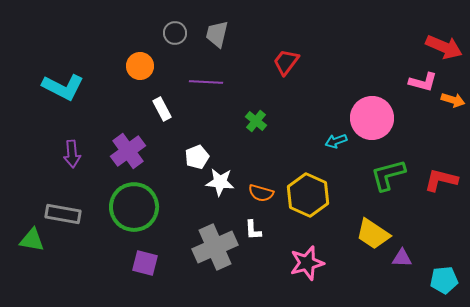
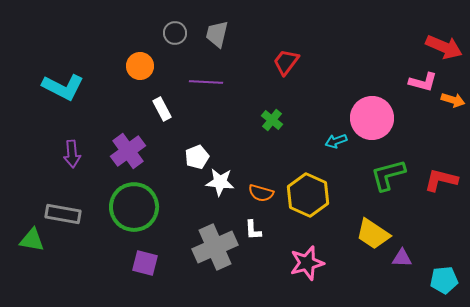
green cross: moved 16 px right, 1 px up
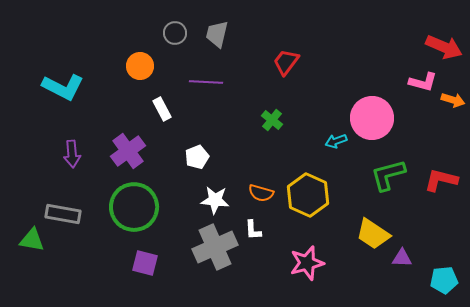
white star: moved 5 px left, 18 px down
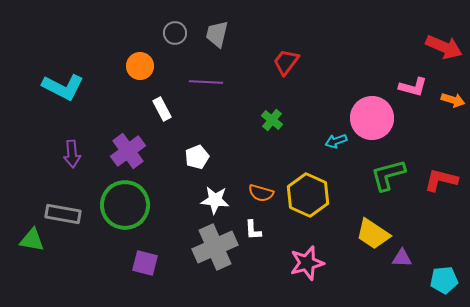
pink L-shape: moved 10 px left, 5 px down
green circle: moved 9 px left, 2 px up
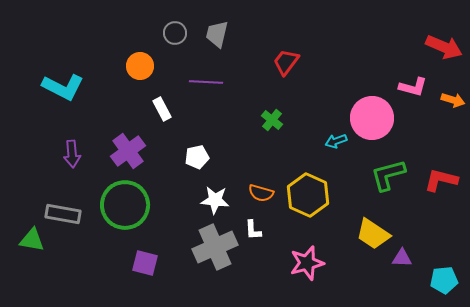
white pentagon: rotated 10 degrees clockwise
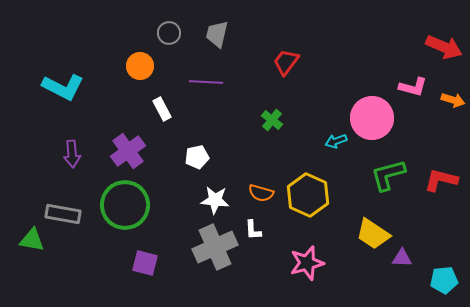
gray circle: moved 6 px left
